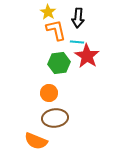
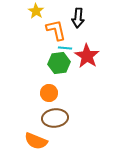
yellow star: moved 12 px left, 1 px up
cyan line: moved 12 px left, 6 px down
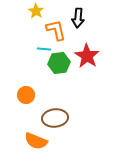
cyan line: moved 21 px left, 1 px down
orange circle: moved 23 px left, 2 px down
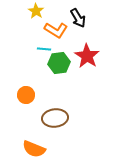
black arrow: rotated 36 degrees counterclockwise
orange L-shape: rotated 135 degrees clockwise
orange semicircle: moved 2 px left, 8 px down
